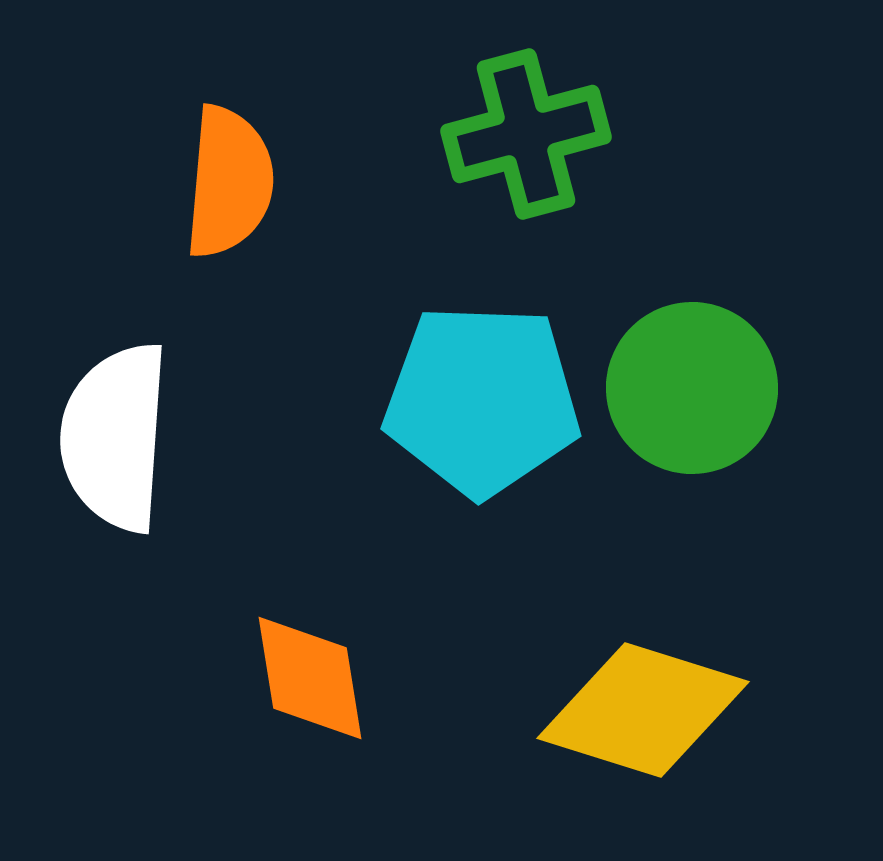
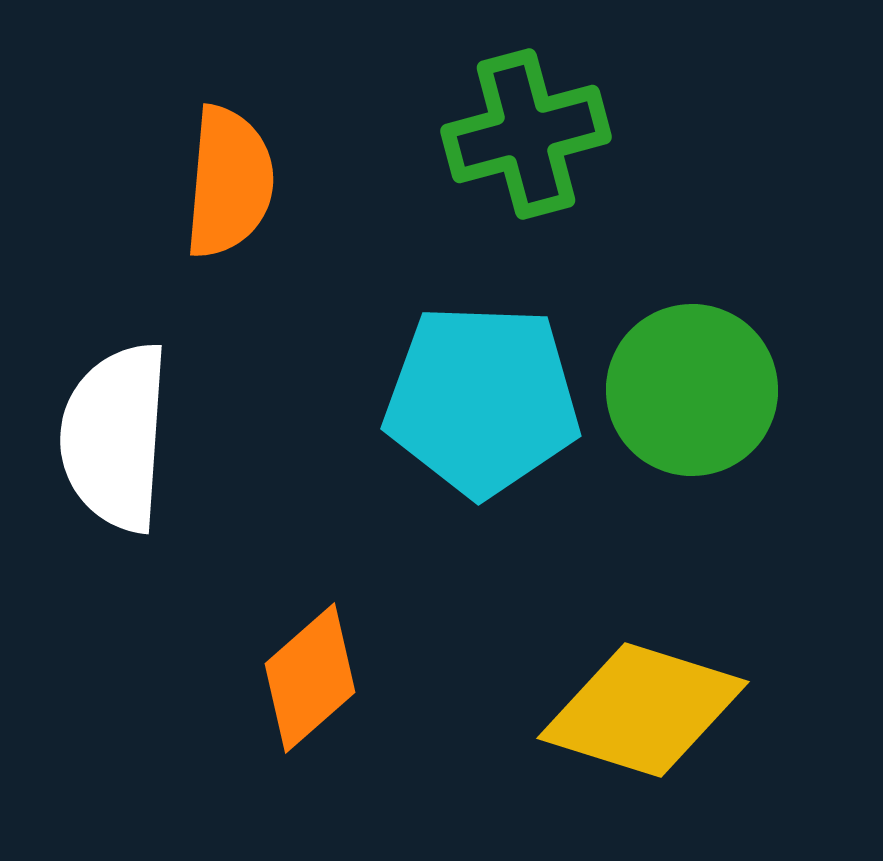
green circle: moved 2 px down
orange diamond: rotated 58 degrees clockwise
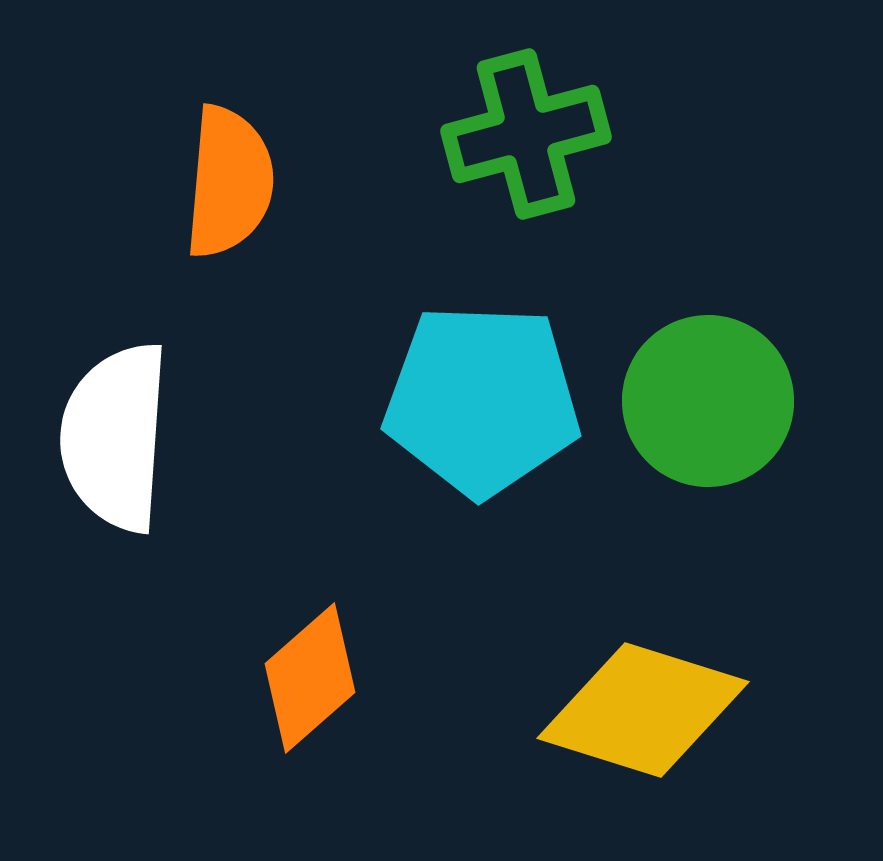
green circle: moved 16 px right, 11 px down
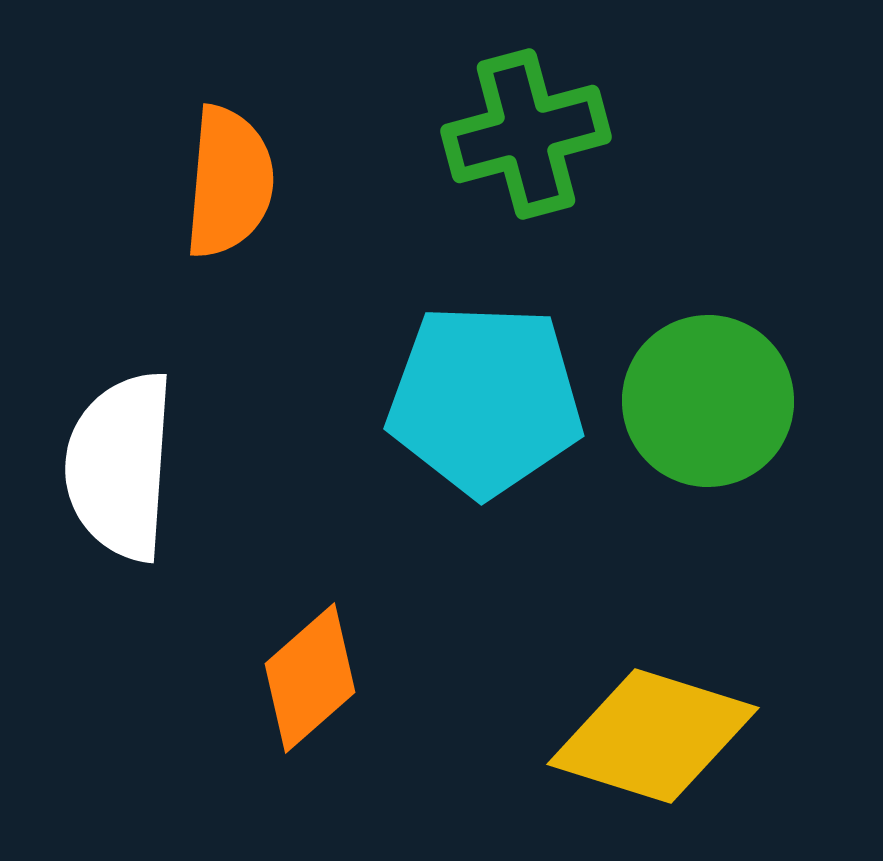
cyan pentagon: moved 3 px right
white semicircle: moved 5 px right, 29 px down
yellow diamond: moved 10 px right, 26 px down
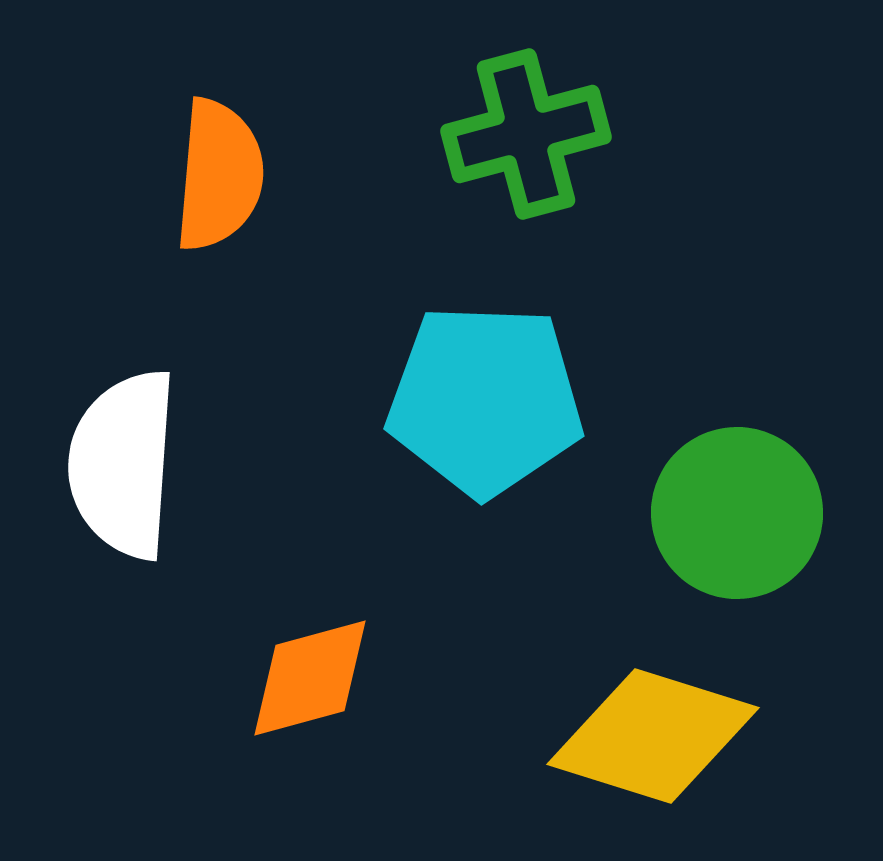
orange semicircle: moved 10 px left, 7 px up
green circle: moved 29 px right, 112 px down
white semicircle: moved 3 px right, 2 px up
orange diamond: rotated 26 degrees clockwise
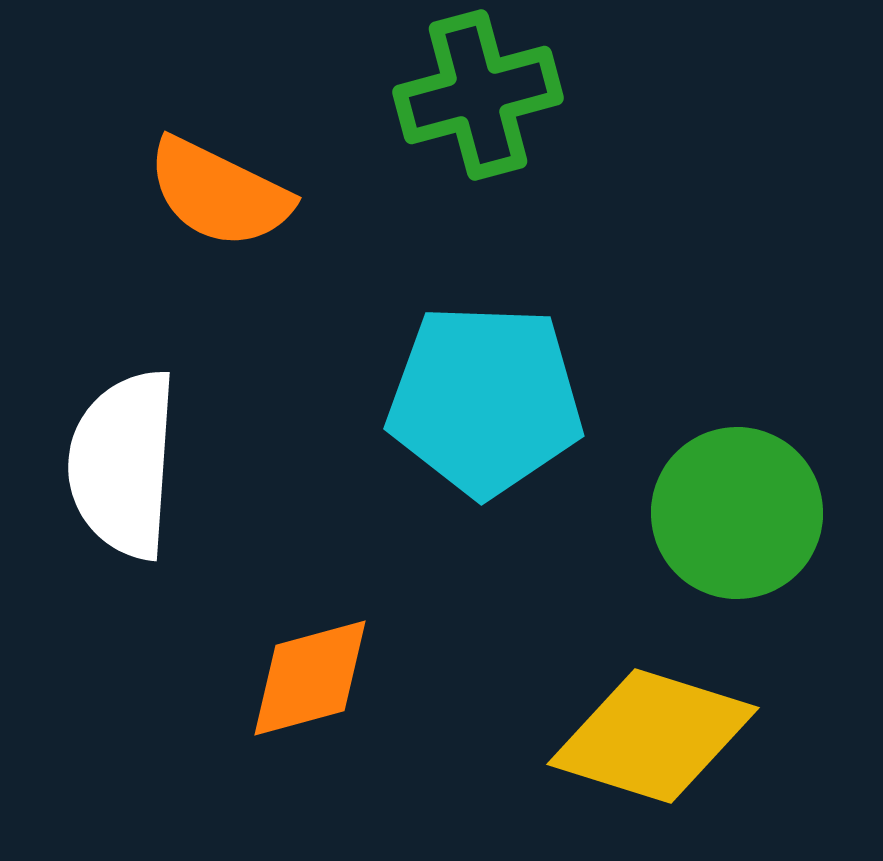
green cross: moved 48 px left, 39 px up
orange semicircle: moved 18 px down; rotated 111 degrees clockwise
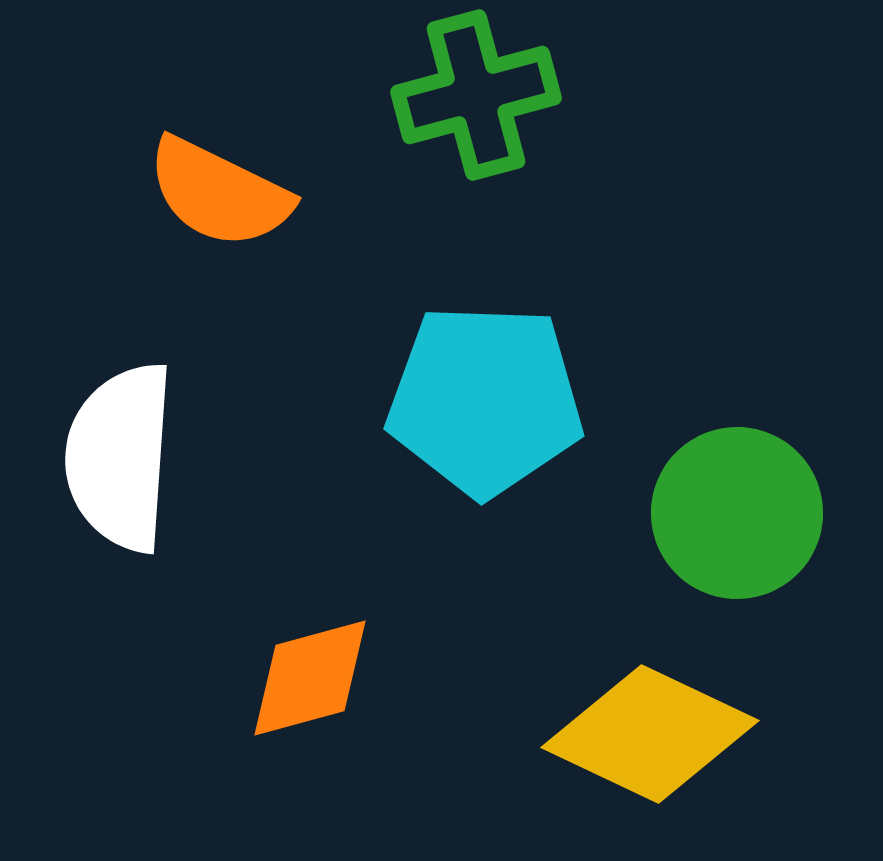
green cross: moved 2 px left
white semicircle: moved 3 px left, 7 px up
yellow diamond: moved 3 px left, 2 px up; rotated 8 degrees clockwise
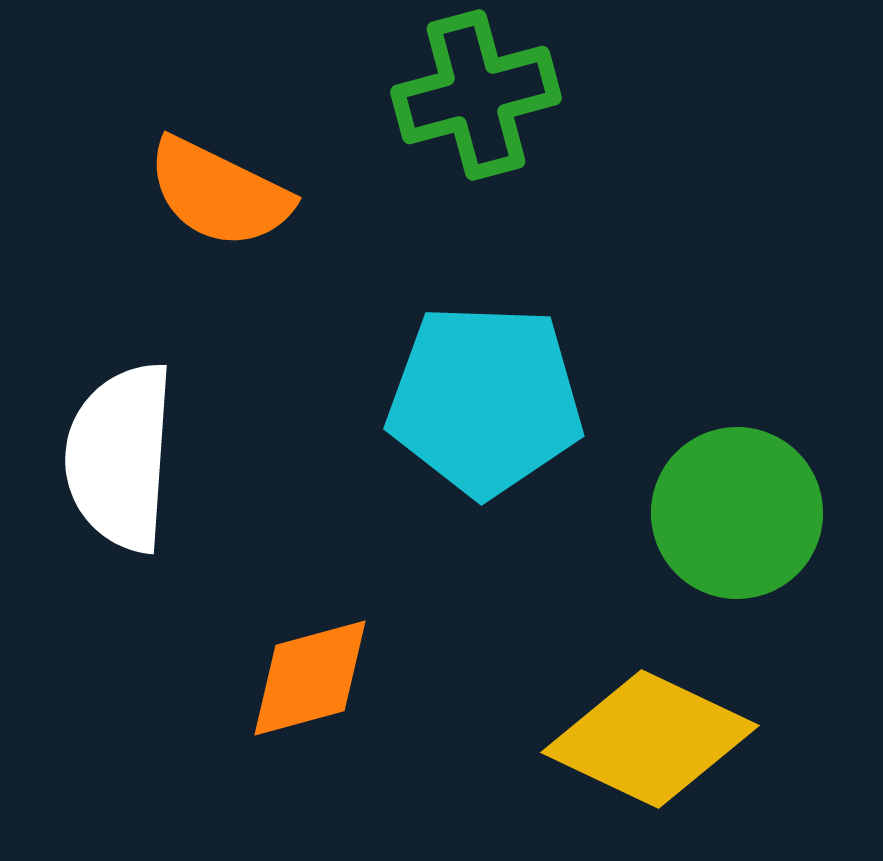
yellow diamond: moved 5 px down
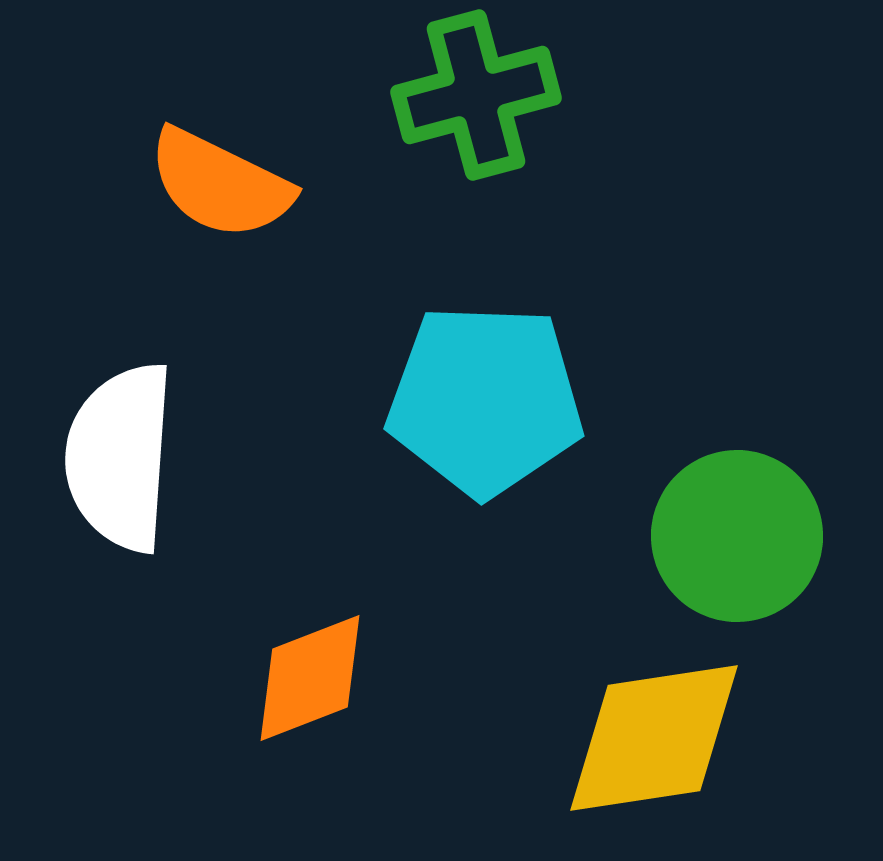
orange semicircle: moved 1 px right, 9 px up
green circle: moved 23 px down
orange diamond: rotated 6 degrees counterclockwise
yellow diamond: moved 4 px right, 1 px up; rotated 34 degrees counterclockwise
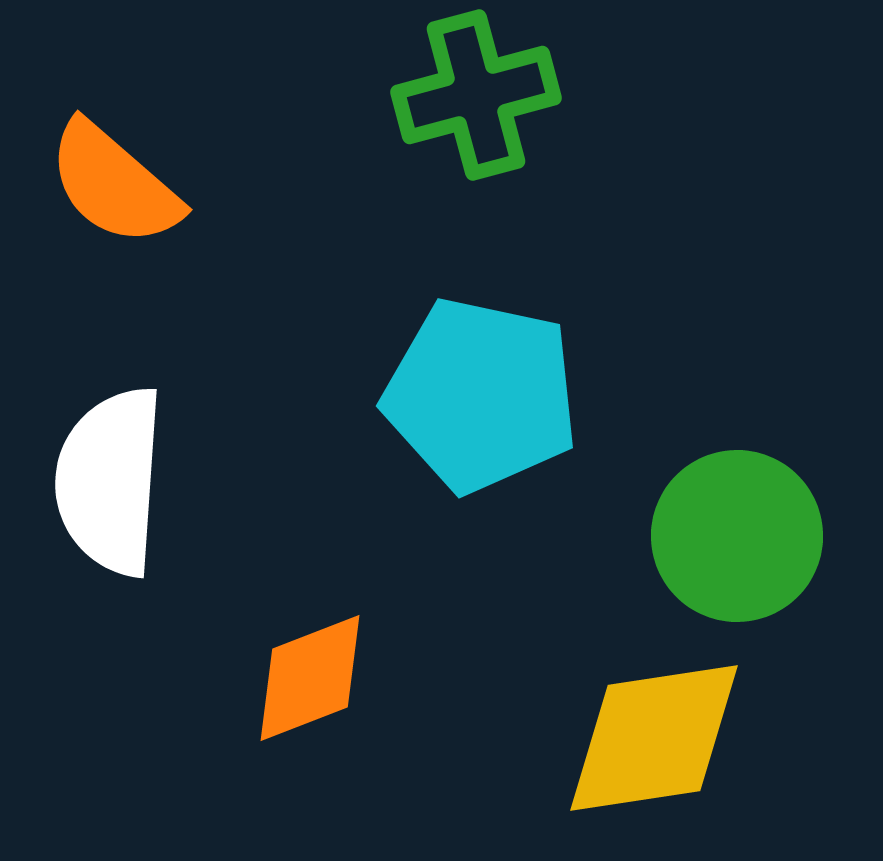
orange semicircle: moved 106 px left; rotated 15 degrees clockwise
cyan pentagon: moved 4 px left, 5 px up; rotated 10 degrees clockwise
white semicircle: moved 10 px left, 24 px down
